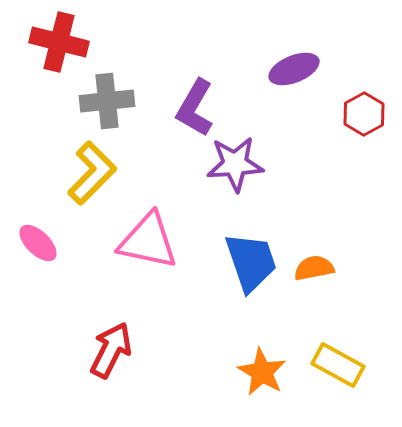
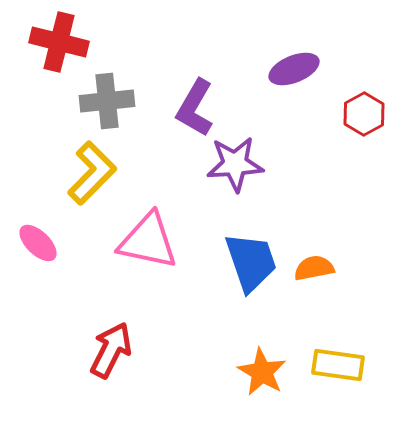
yellow rectangle: rotated 21 degrees counterclockwise
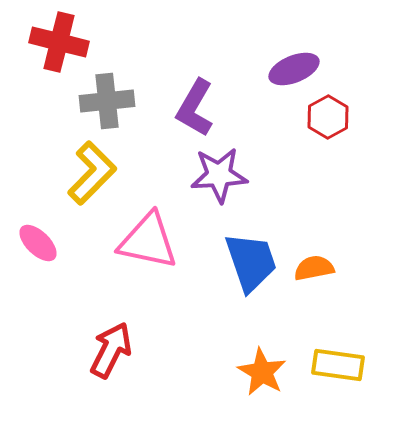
red hexagon: moved 36 px left, 3 px down
purple star: moved 16 px left, 11 px down
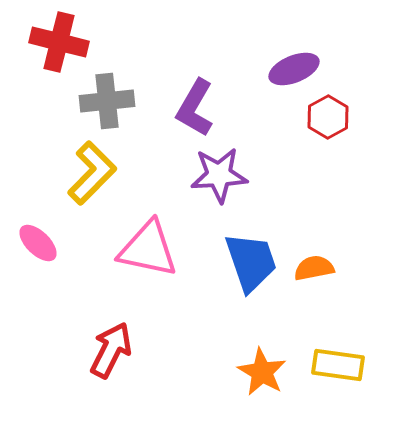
pink triangle: moved 8 px down
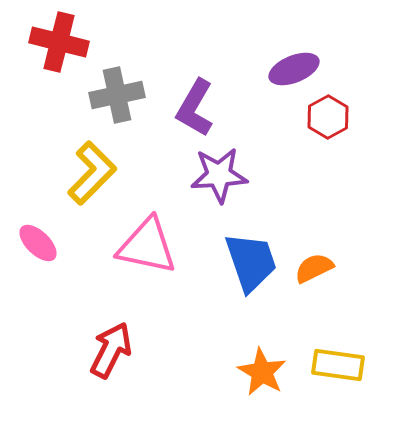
gray cross: moved 10 px right, 6 px up; rotated 6 degrees counterclockwise
pink triangle: moved 1 px left, 3 px up
orange semicircle: rotated 15 degrees counterclockwise
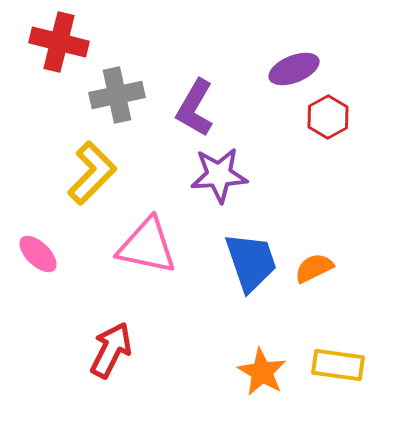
pink ellipse: moved 11 px down
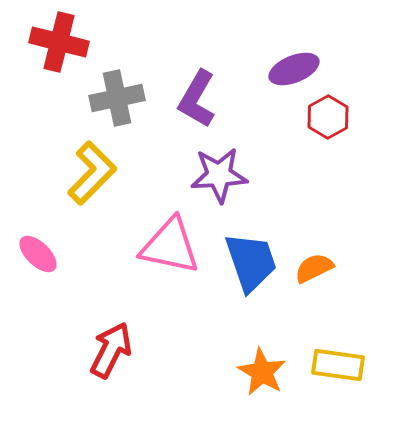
gray cross: moved 3 px down
purple L-shape: moved 2 px right, 9 px up
pink triangle: moved 23 px right
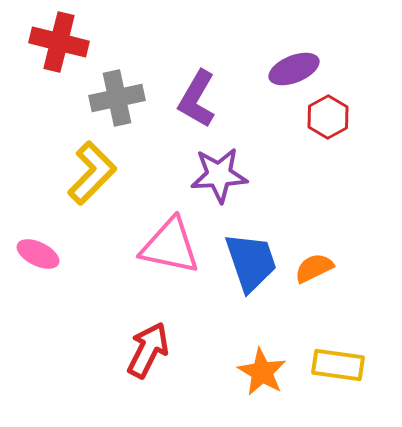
pink ellipse: rotated 18 degrees counterclockwise
red arrow: moved 37 px right
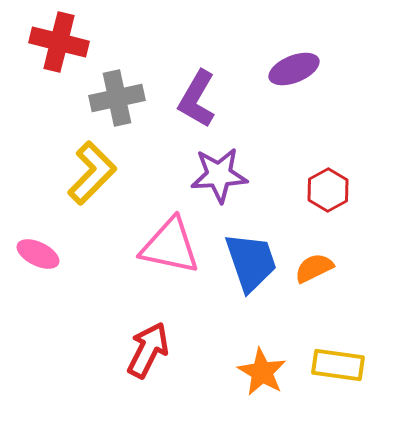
red hexagon: moved 73 px down
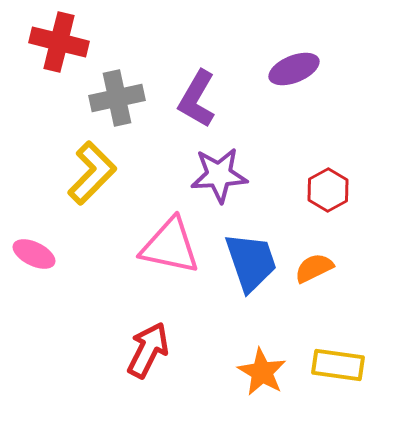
pink ellipse: moved 4 px left
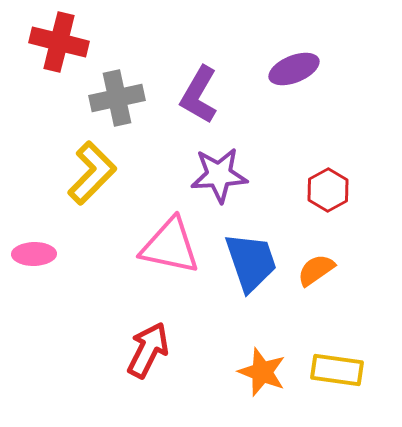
purple L-shape: moved 2 px right, 4 px up
pink ellipse: rotated 27 degrees counterclockwise
orange semicircle: moved 2 px right, 2 px down; rotated 9 degrees counterclockwise
yellow rectangle: moved 1 px left, 5 px down
orange star: rotated 9 degrees counterclockwise
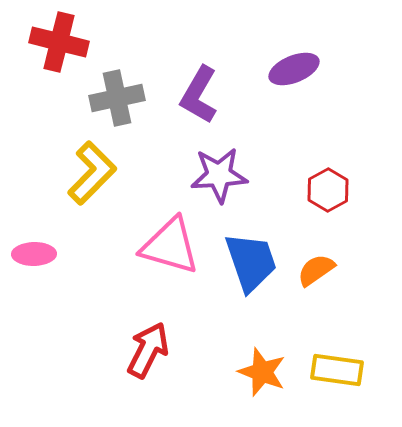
pink triangle: rotated 4 degrees clockwise
